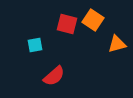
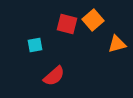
orange square: rotated 15 degrees clockwise
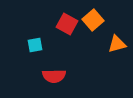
red square: rotated 15 degrees clockwise
red semicircle: rotated 40 degrees clockwise
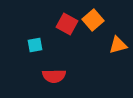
orange triangle: moved 1 px right, 1 px down
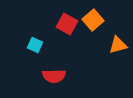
cyan square: rotated 35 degrees clockwise
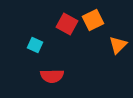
orange square: rotated 15 degrees clockwise
orange triangle: rotated 30 degrees counterclockwise
red semicircle: moved 2 px left
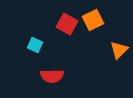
orange triangle: moved 1 px right, 5 px down
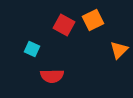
red square: moved 3 px left, 1 px down
cyan square: moved 3 px left, 4 px down
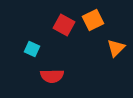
orange triangle: moved 3 px left, 2 px up
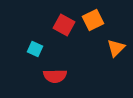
cyan square: moved 3 px right
red semicircle: moved 3 px right
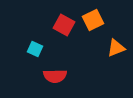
orange triangle: rotated 24 degrees clockwise
